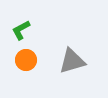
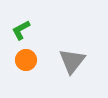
gray triangle: rotated 36 degrees counterclockwise
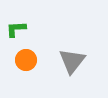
green L-shape: moved 5 px left, 1 px up; rotated 25 degrees clockwise
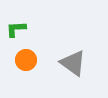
gray triangle: moved 1 px right, 2 px down; rotated 32 degrees counterclockwise
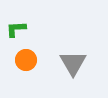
gray triangle: rotated 24 degrees clockwise
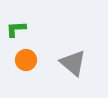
gray triangle: rotated 20 degrees counterclockwise
